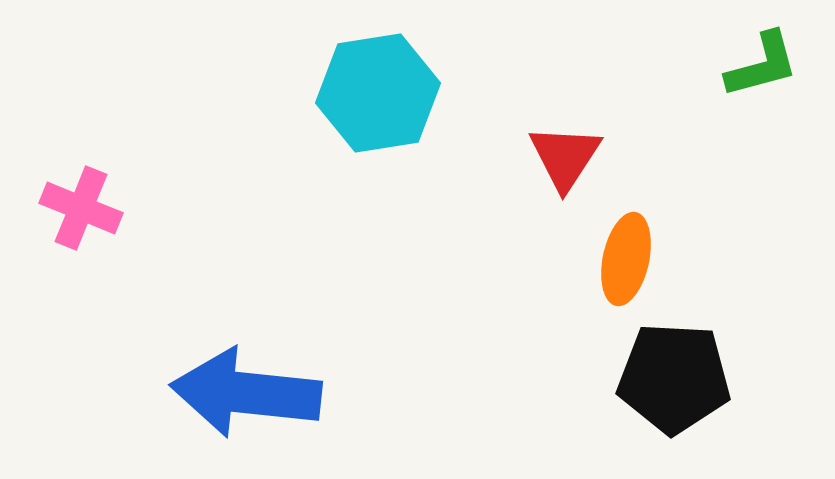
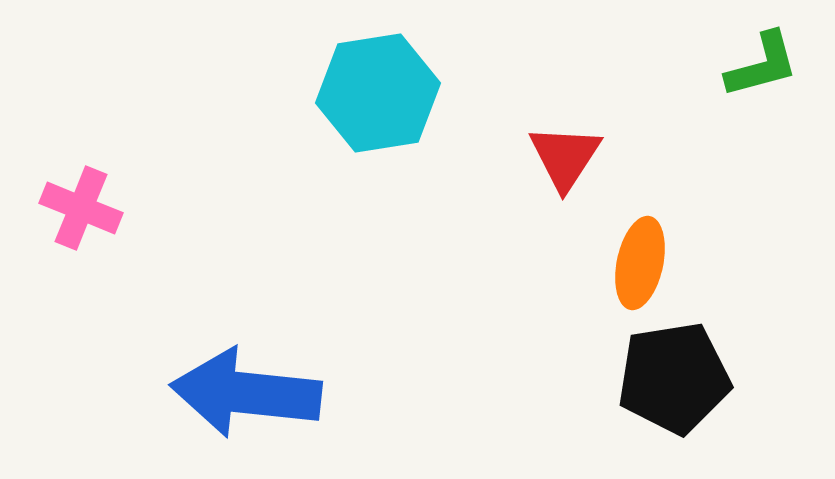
orange ellipse: moved 14 px right, 4 px down
black pentagon: rotated 12 degrees counterclockwise
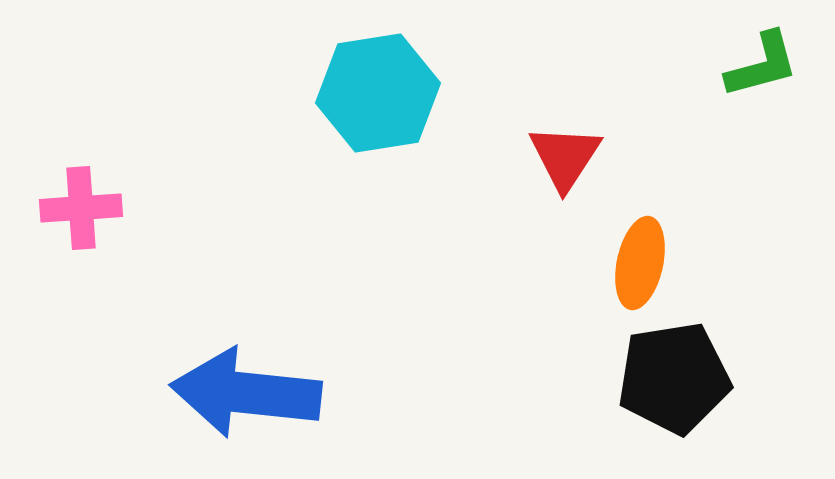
pink cross: rotated 26 degrees counterclockwise
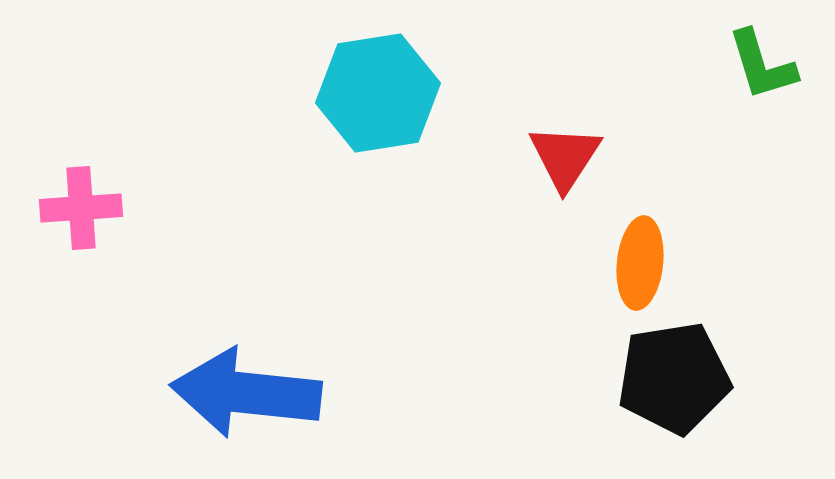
green L-shape: rotated 88 degrees clockwise
orange ellipse: rotated 6 degrees counterclockwise
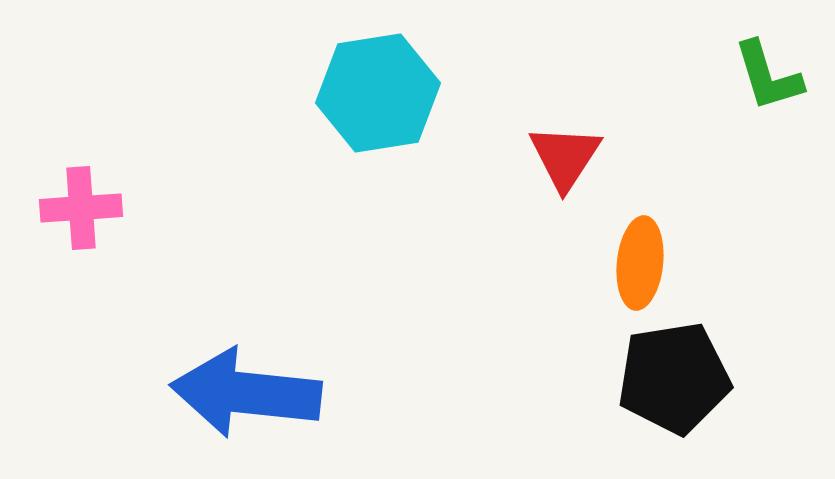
green L-shape: moved 6 px right, 11 px down
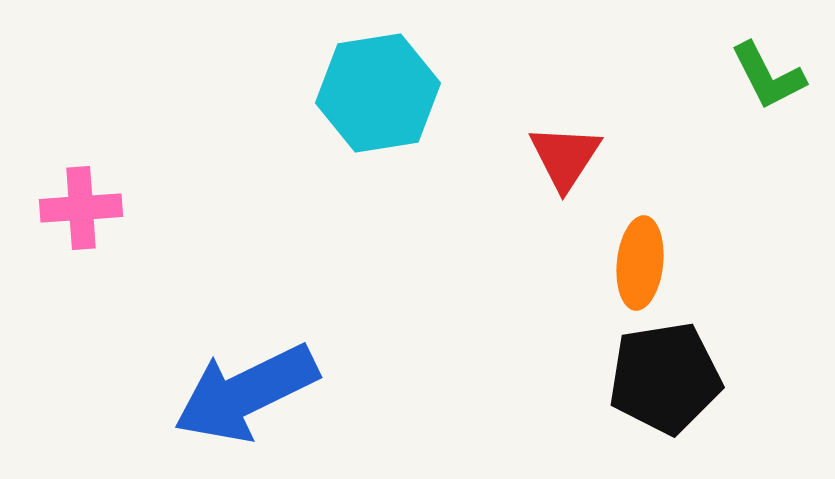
green L-shape: rotated 10 degrees counterclockwise
black pentagon: moved 9 px left
blue arrow: rotated 32 degrees counterclockwise
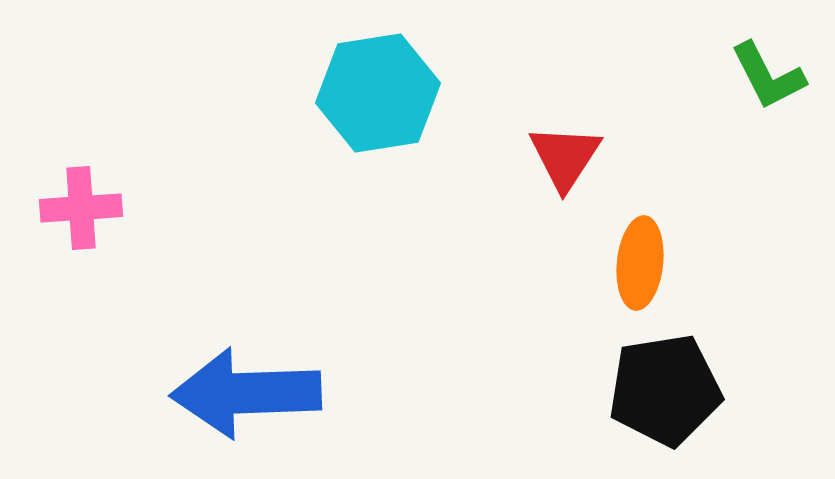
black pentagon: moved 12 px down
blue arrow: rotated 24 degrees clockwise
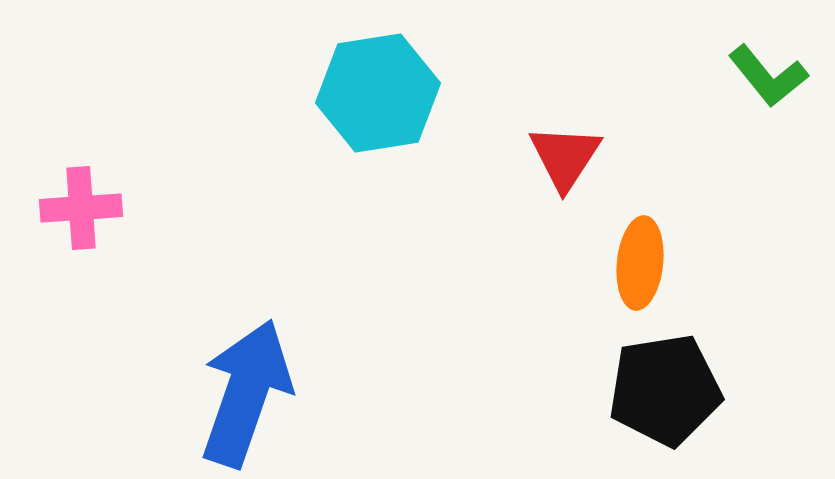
green L-shape: rotated 12 degrees counterclockwise
blue arrow: rotated 111 degrees clockwise
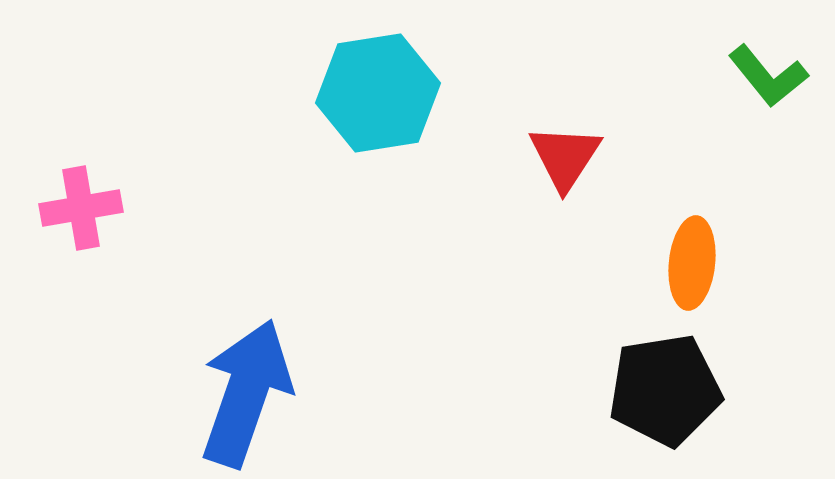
pink cross: rotated 6 degrees counterclockwise
orange ellipse: moved 52 px right
